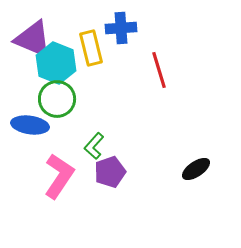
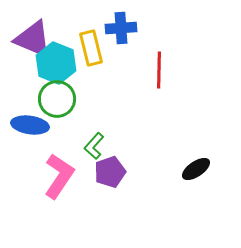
red line: rotated 18 degrees clockwise
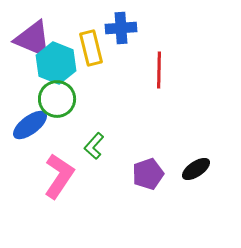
blue ellipse: rotated 45 degrees counterclockwise
purple pentagon: moved 38 px right, 2 px down
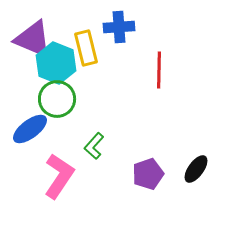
blue cross: moved 2 px left, 1 px up
yellow rectangle: moved 5 px left
blue ellipse: moved 4 px down
black ellipse: rotated 20 degrees counterclockwise
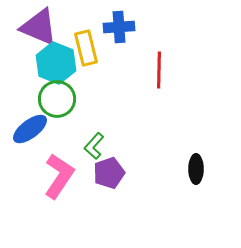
purple triangle: moved 6 px right, 12 px up
black ellipse: rotated 36 degrees counterclockwise
purple pentagon: moved 39 px left, 1 px up
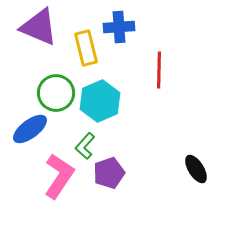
cyan hexagon: moved 44 px right, 38 px down; rotated 15 degrees clockwise
green circle: moved 1 px left, 6 px up
green L-shape: moved 9 px left
black ellipse: rotated 32 degrees counterclockwise
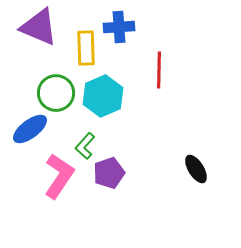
yellow rectangle: rotated 12 degrees clockwise
cyan hexagon: moved 3 px right, 5 px up
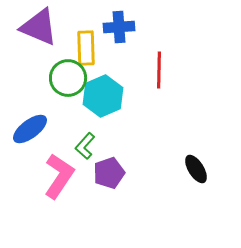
green circle: moved 12 px right, 15 px up
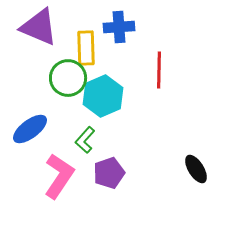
green L-shape: moved 6 px up
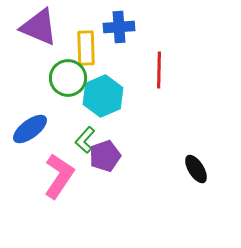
purple pentagon: moved 4 px left, 17 px up
